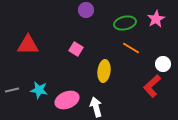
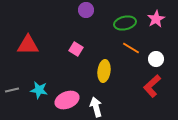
white circle: moved 7 px left, 5 px up
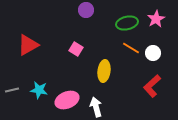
green ellipse: moved 2 px right
red triangle: rotated 30 degrees counterclockwise
white circle: moved 3 px left, 6 px up
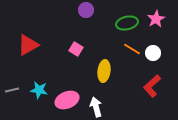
orange line: moved 1 px right, 1 px down
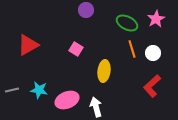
green ellipse: rotated 40 degrees clockwise
orange line: rotated 42 degrees clockwise
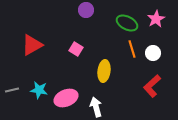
red triangle: moved 4 px right
pink ellipse: moved 1 px left, 2 px up
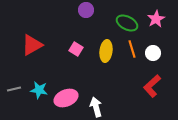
yellow ellipse: moved 2 px right, 20 px up
gray line: moved 2 px right, 1 px up
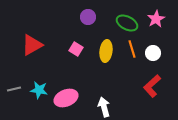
purple circle: moved 2 px right, 7 px down
white arrow: moved 8 px right
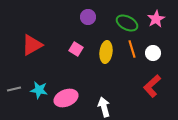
yellow ellipse: moved 1 px down
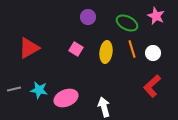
pink star: moved 3 px up; rotated 18 degrees counterclockwise
red triangle: moved 3 px left, 3 px down
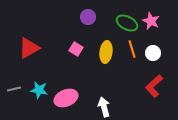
pink star: moved 5 px left, 5 px down
red L-shape: moved 2 px right
